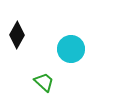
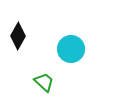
black diamond: moved 1 px right, 1 px down
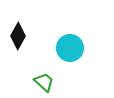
cyan circle: moved 1 px left, 1 px up
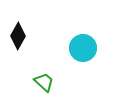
cyan circle: moved 13 px right
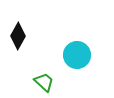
cyan circle: moved 6 px left, 7 px down
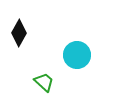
black diamond: moved 1 px right, 3 px up
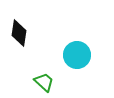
black diamond: rotated 20 degrees counterclockwise
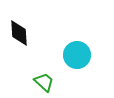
black diamond: rotated 12 degrees counterclockwise
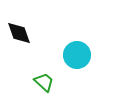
black diamond: rotated 16 degrees counterclockwise
